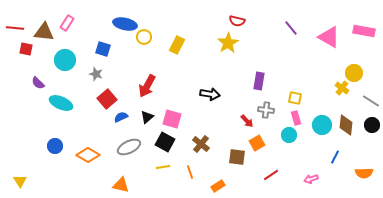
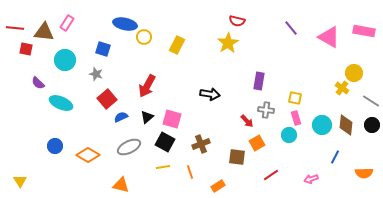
brown cross at (201, 144): rotated 30 degrees clockwise
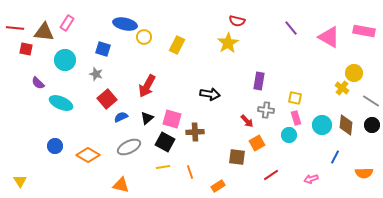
black triangle at (147, 117): moved 1 px down
brown cross at (201, 144): moved 6 px left, 12 px up; rotated 18 degrees clockwise
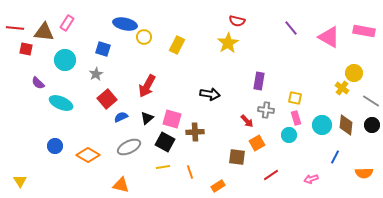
gray star at (96, 74): rotated 24 degrees clockwise
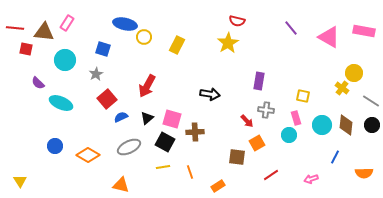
yellow square at (295, 98): moved 8 px right, 2 px up
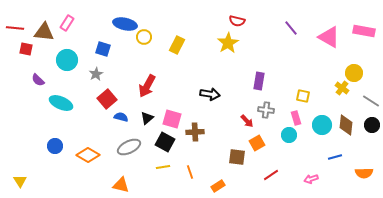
cyan circle at (65, 60): moved 2 px right
purple semicircle at (38, 83): moved 3 px up
blue semicircle at (121, 117): rotated 40 degrees clockwise
blue line at (335, 157): rotated 48 degrees clockwise
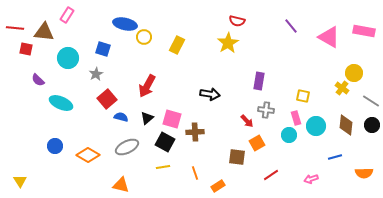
pink rectangle at (67, 23): moved 8 px up
purple line at (291, 28): moved 2 px up
cyan circle at (67, 60): moved 1 px right, 2 px up
cyan circle at (322, 125): moved 6 px left, 1 px down
gray ellipse at (129, 147): moved 2 px left
orange line at (190, 172): moved 5 px right, 1 px down
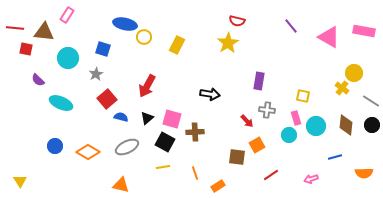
gray cross at (266, 110): moved 1 px right
orange square at (257, 143): moved 2 px down
orange diamond at (88, 155): moved 3 px up
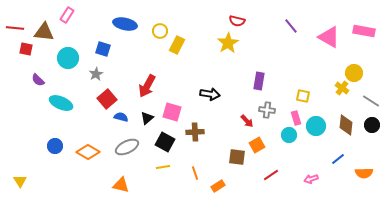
yellow circle at (144, 37): moved 16 px right, 6 px up
pink square at (172, 119): moved 7 px up
blue line at (335, 157): moved 3 px right, 2 px down; rotated 24 degrees counterclockwise
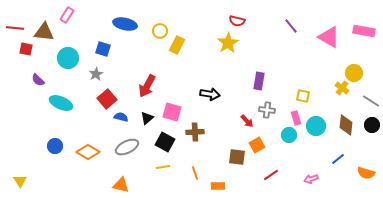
orange semicircle at (364, 173): moved 2 px right; rotated 18 degrees clockwise
orange rectangle at (218, 186): rotated 32 degrees clockwise
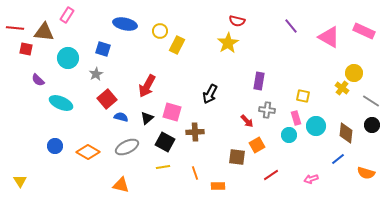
pink rectangle at (364, 31): rotated 15 degrees clockwise
black arrow at (210, 94): rotated 108 degrees clockwise
brown diamond at (346, 125): moved 8 px down
